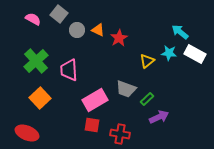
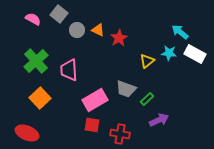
purple arrow: moved 3 px down
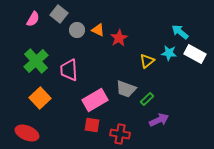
pink semicircle: rotated 91 degrees clockwise
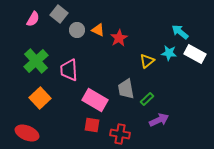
gray trapezoid: rotated 60 degrees clockwise
pink rectangle: rotated 60 degrees clockwise
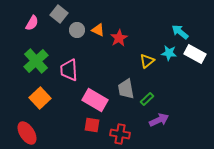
pink semicircle: moved 1 px left, 4 px down
red ellipse: rotated 35 degrees clockwise
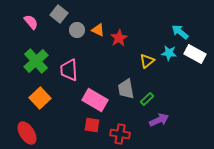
pink semicircle: moved 1 px left, 1 px up; rotated 70 degrees counterclockwise
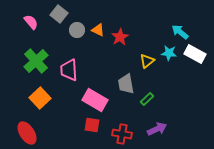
red star: moved 1 px right, 1 px up
gray trapezoid: moved 5 px up
purple arrow: moved 2 px left, 9 px down
red cross: moved 2 px right
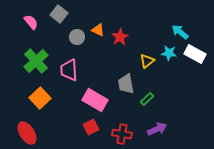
gray circle: moved 7 px down
red square: moved 1 px left, 2 px down; rotated 35 degrees counterclockwise
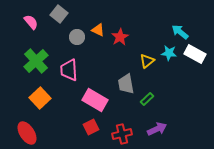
red cross: rotated 24 degrees counterclockwise
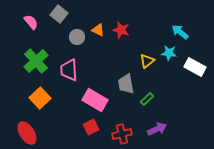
red star: moved 1 px right, 7 px up; rotated 24 degrees counterclockwise
white rectangle: moved 13 px down
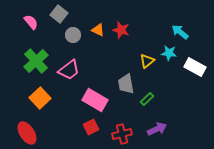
gray circle: moved 4 px left, 2 px up
pink trapezoid: rotated 125 degrees counterclockwise
